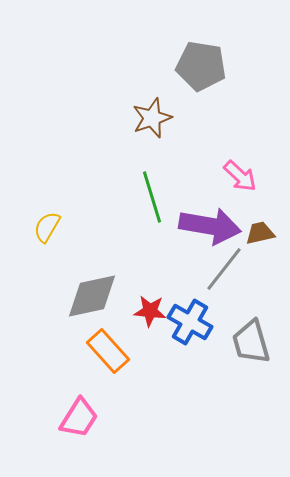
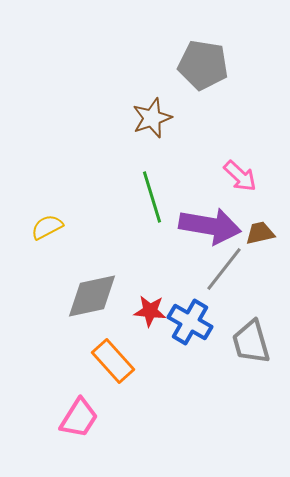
gray pentagon: moved 2 px right, 1 px up
yellow semicircle: rotated 32 degrees clockwise
orange rectangle: moved 5 px right, 10 px down
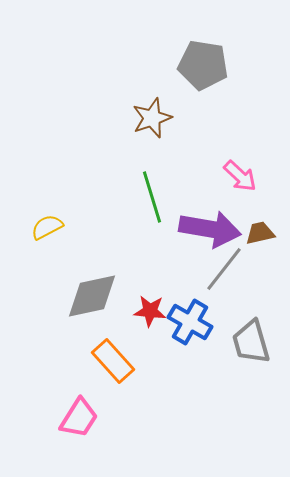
purple arrow: moved 3 px down
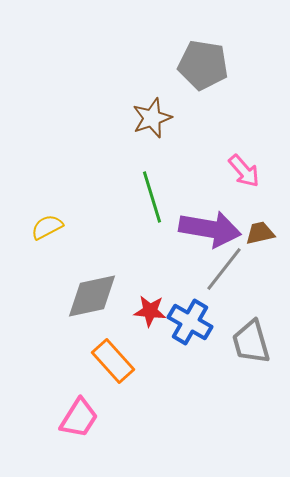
pink arrow: moved 4 px right, 5 px up; rotated 6 degrees clockwise
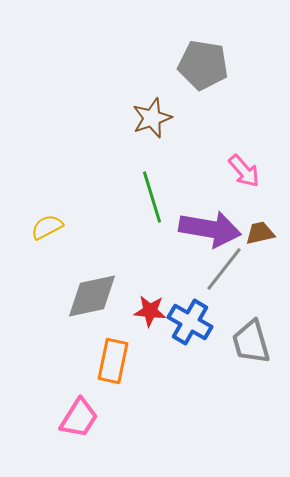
orange rectangle: rotated 54 degrees clockwise
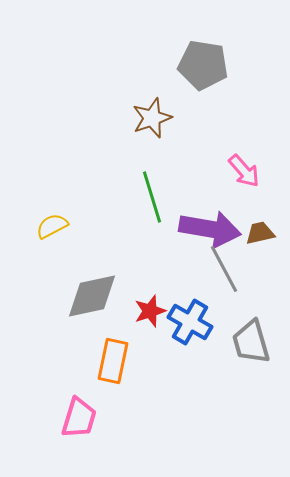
yellow semicircle: moved 5 px right, 1 px up
gray line: rotated 66 degrees counterclockwise
red star: rotated 24 degrees counterclockwise
pink trapezoid: rotated 15 degrees counterclockwise
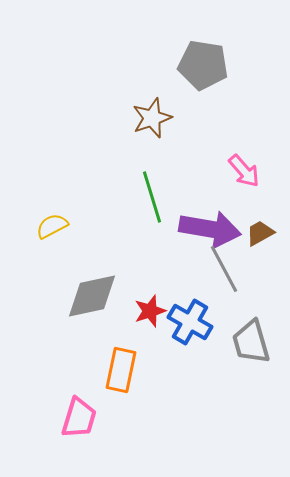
brown trapezoid: rotated 16 degrees counterclockwise
orange rectangle: moved 8 px right, 9 px down
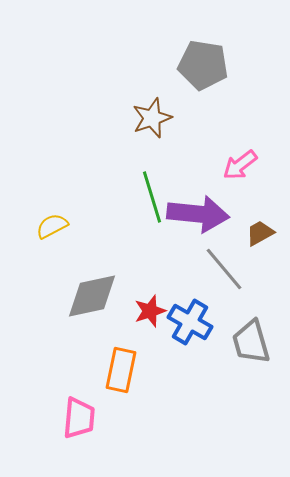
pink arrow: moved 4 px left, 6 px up; rotated 93 degrees clockwise
purple arrow: moved 12 px left, 15 px up; rotated 4 degrees counterclockwise
gray line: rotated 12 degrees counterclockwise
pink trapezoid: rotated 12 degrees counterclockwise
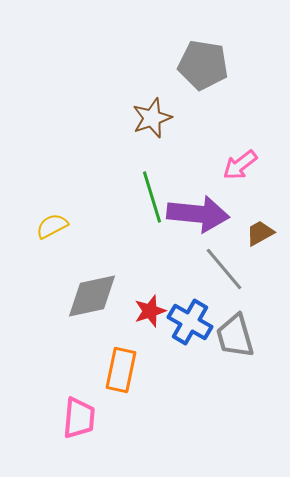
gray trapezoid: moved 16 px left, 6 px up
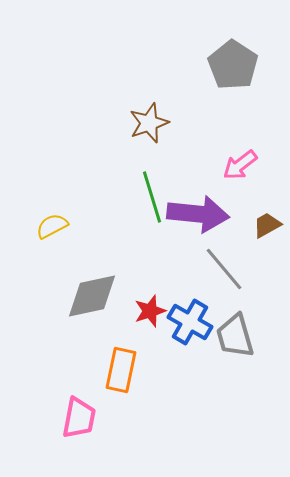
gray pentagon: moved 30 px right; rotated 24 degrees clockwise
brown star: moved 3 px left, 5 px down
brown trapezoid: moved 7 px right, 8 px up
pink trapezoid: rotated 6 degrees clockwise
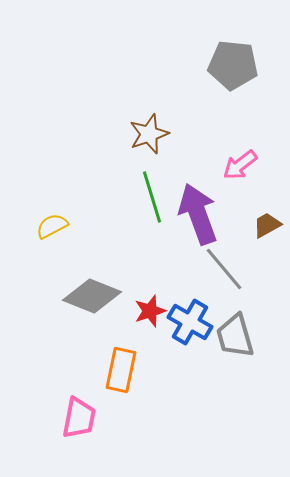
gray pentagon: rotated 27 degrees counterclockwise
brown star: moved 11 px down
purple arrow: rotated 116 degrees counterclockwise
gray diamond: rotated 34 degrees clockwise
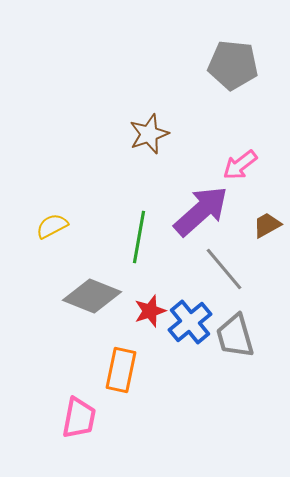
green line: moved 13 px left, 40 px down; rotated 27 degrees clockwise
purple arrow: moved 3 px right, 3 px up; rotated 68 degrees clockwise
blue cross: rotated 21 degrees clockwise
